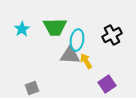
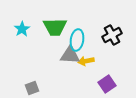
yellow arrow: rotated 70 degrees counterclockwise
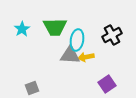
yellow arrow: moved 4 px up
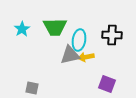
black cross: rotated 30 degrees clockwise
cyan ellipse: moved 2 px right
gray triangle: rotated 15 degrees counterclockwise
purple square: rotated 36 degrees counterclockwise
gray square: rotated 32 degrees clockwise
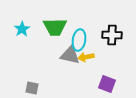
gray triangle: rotated 25 degrees clockwise
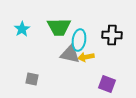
green trapezoid: moved 4 px right
gray triangle: moved 1 px up
gray square: moved 9 px up
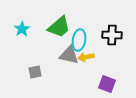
green trapezoid: rotated 40 degrees counterclockwise
gray triangle: moved 1 px left, 1 px down
gray square: moved 3 px right, 7 px up; rotated 24 degrees counterclockwise
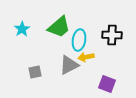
gray triangle: moved 10 px down; rotated 40 degrees counterclockwise
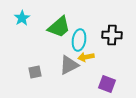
cyan star: moved 11 px up
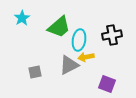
black cross: rotated 12 degrees counterclockwise
